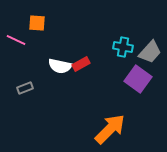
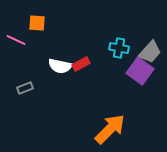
cyan cross: moved 4 px left, 1 px down
purple square: moved 2 px right, 8 px up
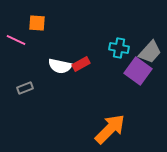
purple square: moved 2 px left
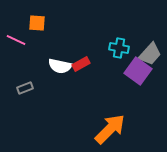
gray trapezoid: moved 2 px down
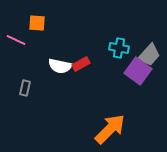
gray trapezoid: moved 1 px left, 1 px down
gray rectangle: rotated 56 degrees counterclockwise
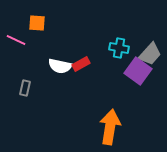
gray trapezoid: moved 1 px right, 1 px up
orange arrow: moved 2 px up; rotated 36 degrees counterclockwise
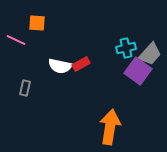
cyan cross: moved 7 px right; rotated 24 degrees counterclockwise
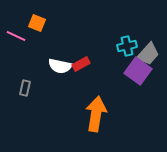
orange square: rotated 18 degrees clockwise
pink line: moved 4 px up
cyan cross: moved 1 px right, 2 px up
gray trapezoid: moved 2 px left
orange arrow: moved 14 px left, 13 px up
